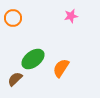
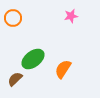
orange semicircle: moved 2 px right, 1 px down
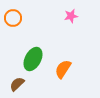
green ellipse: rotated 25 degrees counterclockwise
brown semicircle: moved 2 px right, 5 px down
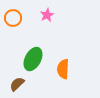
pink star: moved 24 px left, 1 px up; rotated 16 degrees counterclockwise
orange semicircle: rotated 30 degrees counterclockwise
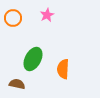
brown semicircle: rotated 56 degrees clockwise
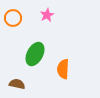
green ellipse: moved 2 px right, 5 px up
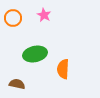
pink star: moved 3 px left; rotated 16 degrees counterclockwise
green ellipse: rotated 50 degrees clockwise
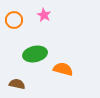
orange circle: moved 1 px right, 2 px down
orange semicircle: rotated 102 degrees clockwise
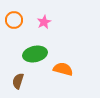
pink star: moved 7 px down; rotated 16 degrees clockwise
brown semicircle: moved 1 px right, 3 px up; rotated 84 degrees counterclockwise
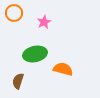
orange circle: moved 7 px up
